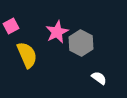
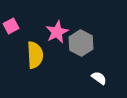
yellow semicircle: moved 8 px right; rotated 20 degrees clockwise
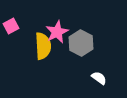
yellow semicircle: moved 8 px right, 9 px up
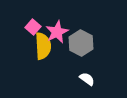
pink square: moved 22 px right, 1 px down; rotated 21 degrees counterclockwise
white semicircle: moved 12 px left, 1 px down
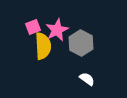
pink square: rotated 28 degrees clockwise
pink star: moved 2 px up
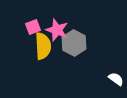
pink star: rotated 25 degrees counterclockwise
gray hexagon: moved 7 px left
white semicircle: moved 29 px right
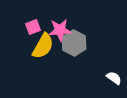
pink star: moved 3 px right; rotated 25 degrees counterclockwise
yellow semicircle: rotated 32 degrees clockwise
white semicircle: moved 2 px left, 1 px up
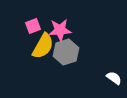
pink square: moved 1 px up
gray hexagon: moved 8 px left, 9 px down; rotated 15 degrees clockwise
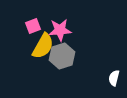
gray hexagon: moved 4 px left, 4 px down
white semicircle: rotated 112 degrees counterclockwise
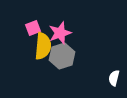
pink square: moved 2 px down
pink star: moved 3 px down; rotated 15 degrees counterclockwise
yellow semicircle: rotated 24 degrees counterclockwise
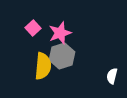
pink square: rotated 21 degrees counterclockwise
yellow semicircle: moved 20 px down
white semicircle: moved 2 px left, 2 px up
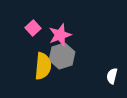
pink star: moved 2 px down
